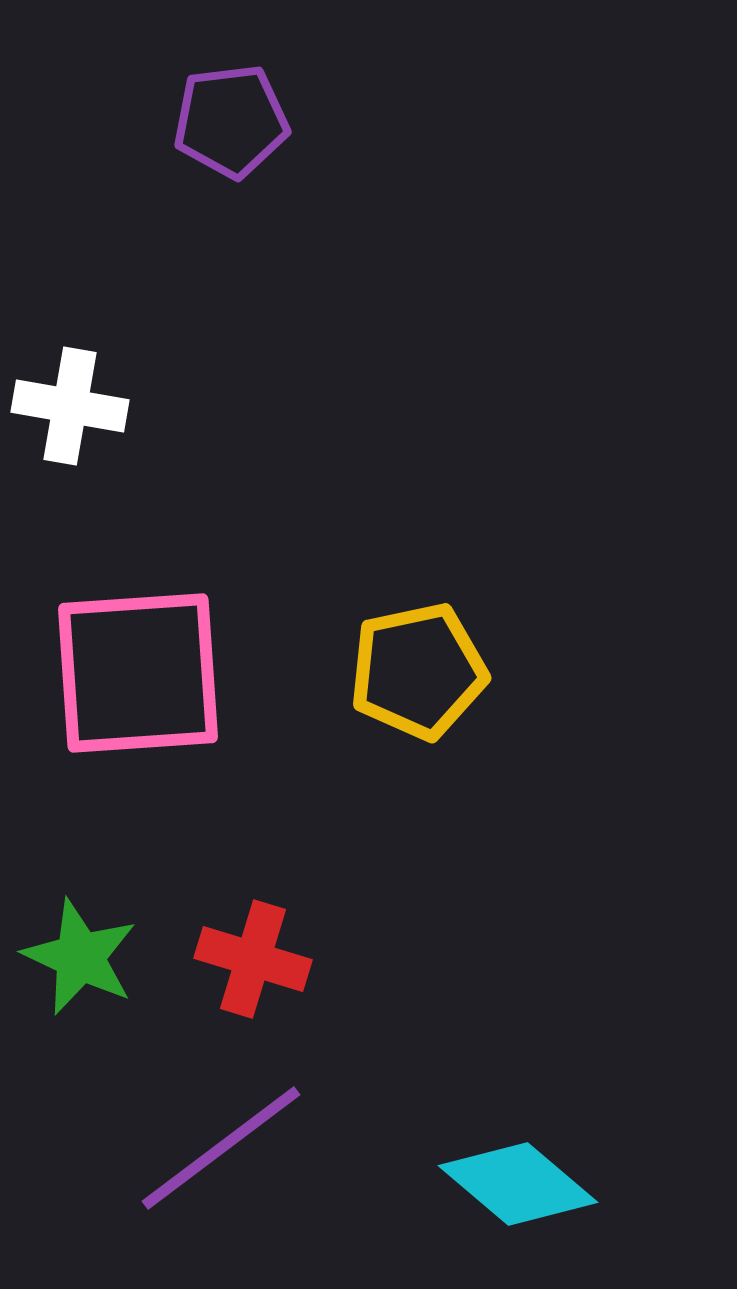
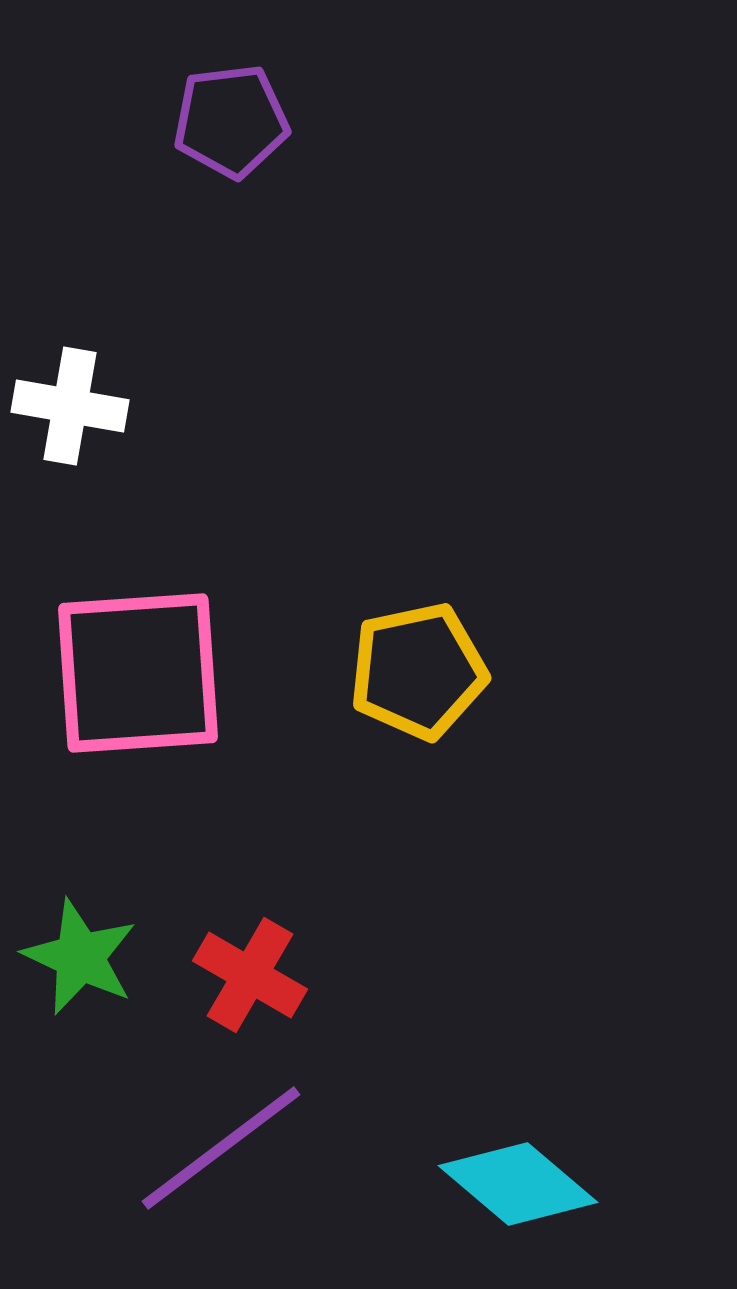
red cross: moved 3 px left, 16 px down; rotated 13 degrees clockwise
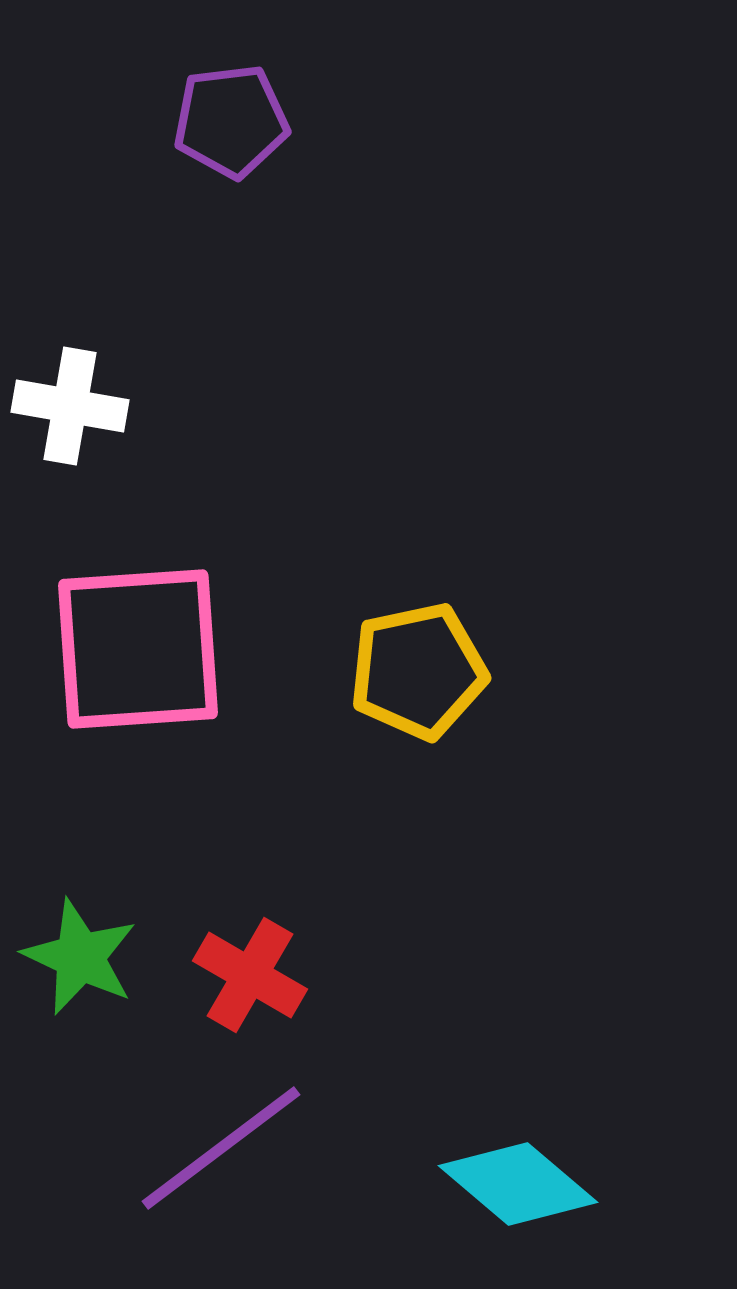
pink square: moved 24 px up
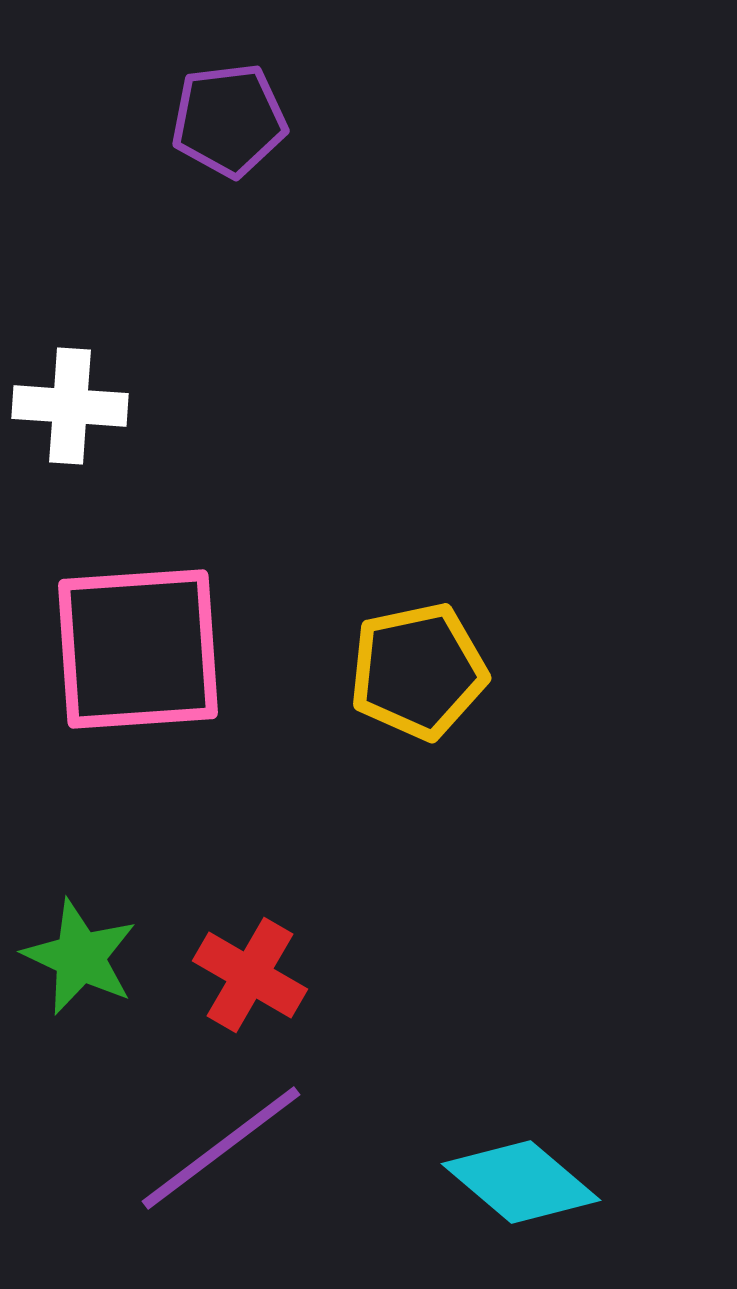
purple pentagon: moved 2 px left, 1 px up
white cross: rotated 6 degrees counterclockwise
cyan diamond: moved 3 px right, 2 px up
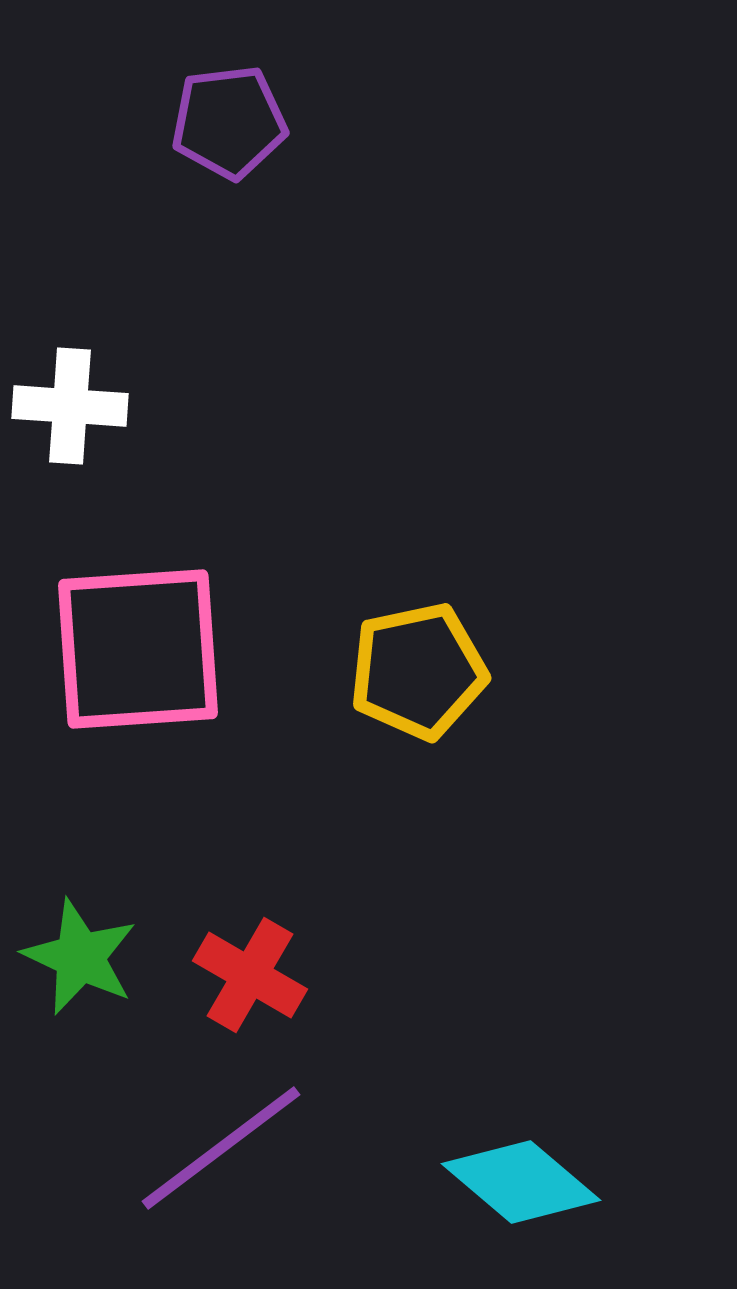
purple pentagon: moved 2 px down
